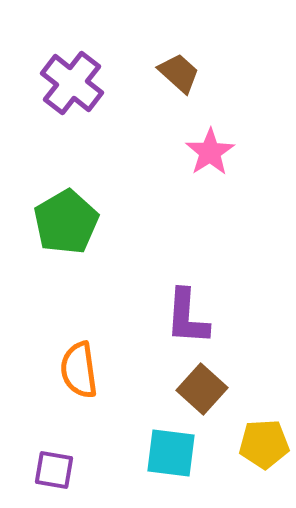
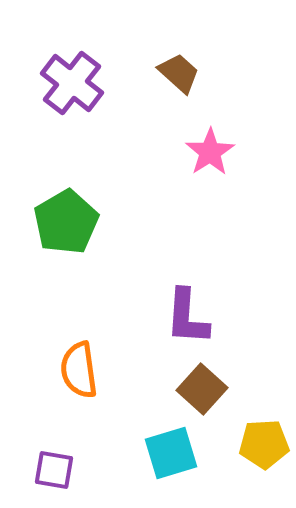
cyan square: rotated 24 degrees counterclockwise
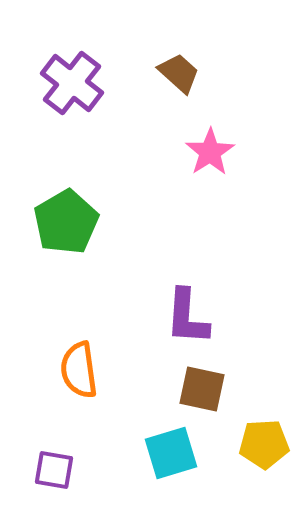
brown square: rotated 30 degrees counterclockwise
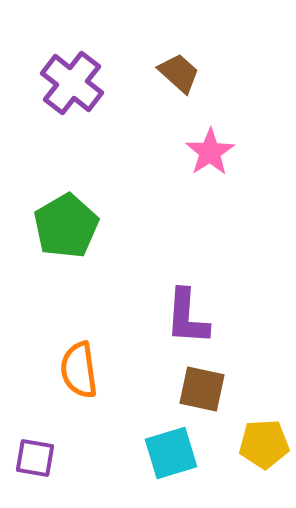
green pentagon: moved 4 px down
purple square: moved 19 px left, 12 px up
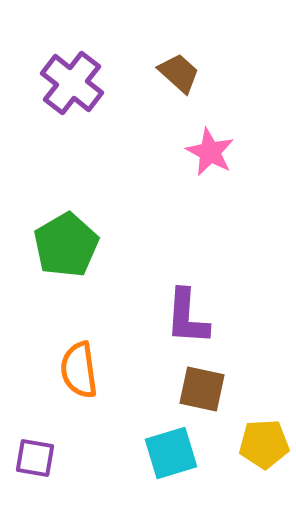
pink star: rotated 12 degrees counterclockwise
green pentagon: moved 19 px down
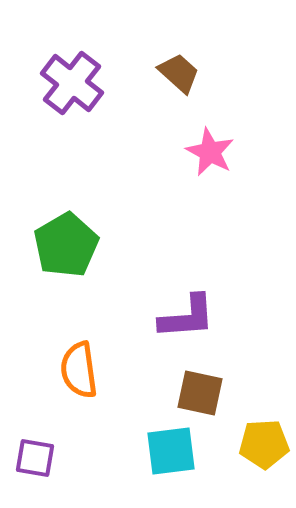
purple L-shape: rotated 98 degrees counterclockwise
brown square: moved 2 px left, 4 px down
cyan square: moved 2 px up; rotated 10 degrees clockwise
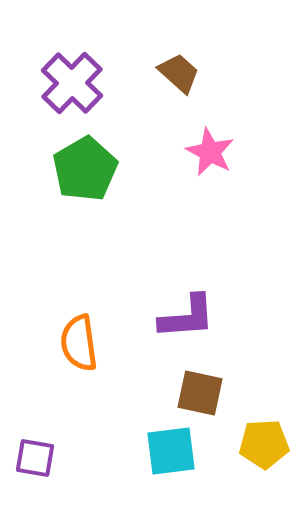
purple cross: rotated 6 degrees clockwise
green pentagon: moved 19 px right, 76 px up
orange semicircle: moved 27 px up
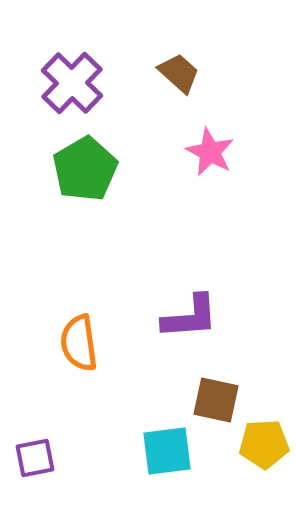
purple L-shape: moved 3 px right
brown square: moved 16 px right, 7 px down
cyan square: moved 4 px left
purple square: rotated 21 degrees counterclockwise
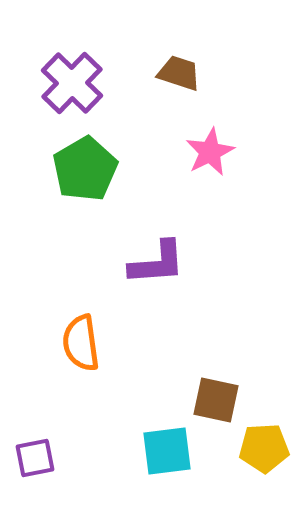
brown trapezoid: rotated 24 degrees counterclockwise
pink star: rotated 18 degrees clockwise
purple L-shape: moved 33 px left, 54 px up
orange semicircle: moved 2 px right
yellow pentagon: moved 4 px down
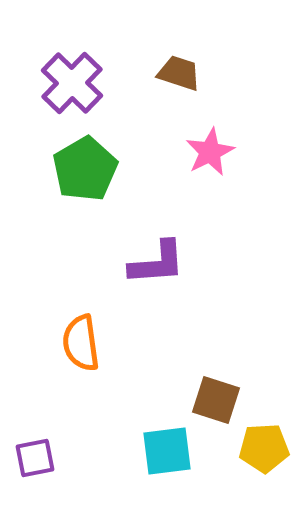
brown square: rotated 6 degrees clockwise
